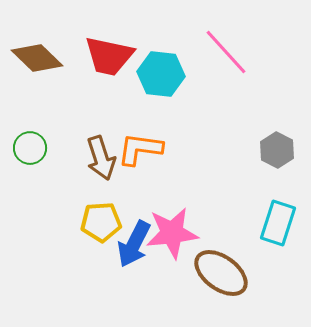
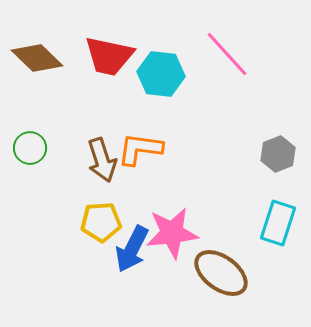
pink line: moved 1 px right, 2 px down
gray hexagon: moved 1 px right, 4 px down; rotated 12 degrees clockwise
brown arrow: moved 1 px right, 2 px down
blue arrow: moved 2 px left, 5 px down
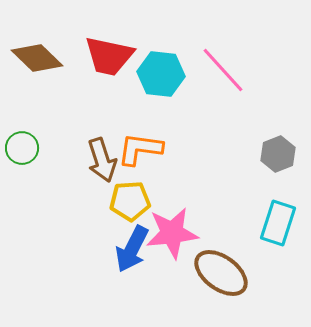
pink line: moved 4 px left, 16 px down
green circle: moved 8 px left
yellow pentagon: moved 29 px right, 21 px up
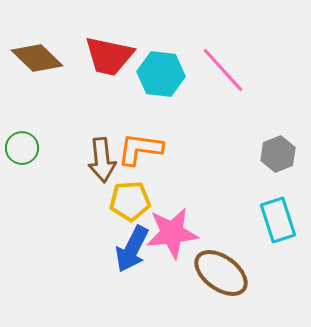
brown arrow: rotated 12 degrees clockwise
cyan rectangle: moved 3 px up; rotated 36 degrees counterclockwise
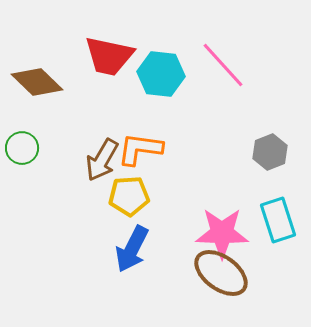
brown diamond: moved 24 px down
pink line: moved 5 px up
gray hexagon: moved 8 px left, 2 px up
brown arrow: rotated 36 degrees clockwise
yellow pentagon: moved 1 px left, 5 px up
pink star: moved 50 px right; rotated 8 degrees clockwise
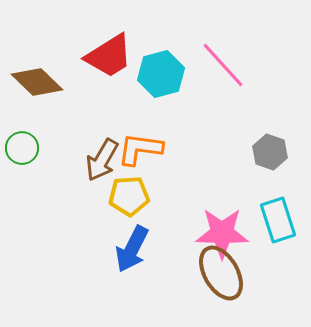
red trapezoid: rotated 44 degrees counterclockwise
cyan hexagon: rotated 21 degrees counterclockwise
gray hexagon: rotated 20 degrees counterclockwise
brown ellipse: rotated 24 degrees clockwise
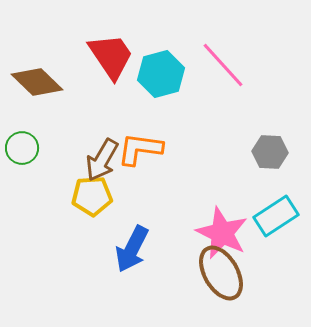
red trapezoid: moved 2 px right; rotated 92 degrees counterclockwise
gray hexagon: rotated 16 degrees counterclockwise
yellow pentagon: moved 37 px left
cyan rectangle: moved 2 px left, 4 px up; rotated 75 degrees clockwise
pink star: rotated 24 degrees clockwise
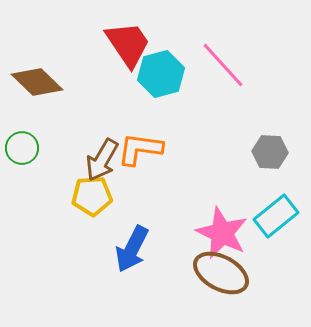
red trapezoid: moved 17 px right, 12 px up
cyan rectangle: rotated 6 degrees counterclockwise
brown ellipse: rotated 32 degrees counterclockwise
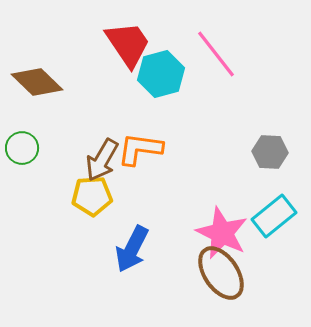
pink line: moved 7 px left, 11 px up; rotated 4 degrees clockwise
cyan rectangle: moved 2 px left
brown ellipse: rotated 28 degrees clockwise
